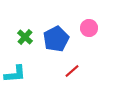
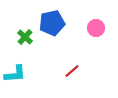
pink circle: moved 7 px right
blue pentagon: moved 4 px left, 16 px up; rotated 15 degrees clockwise
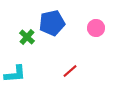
green cross: moved 2 px right
red line: moved 2 px left
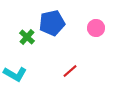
cyan L-shape: rotated 35 degrees clockwise
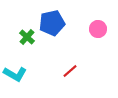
pink circle: moved 2 px right, 1 px down
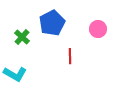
blue pentagon: rotated 15 degrees counterclockwise
green cross: moved 5 px left
red line: moved 15 px up; rotated 49 degrees counterclockwise
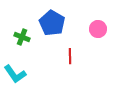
blue pentagon: rotated 15 degrees counterclockwise
green cross: rotated 21 degrees counterclockwise
cyan L-shape: rotated 25 degrees clockwise
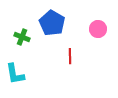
cyan L-shape: rotated 25 degrees clockwise
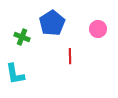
blue pentagon: rotated 10 degrees clockwise
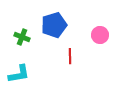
blue pentagon: moved 2 px right, 2 px down; rotated 15 degrees clockwise
pink circle: moved 2 px right, 6 px down
cyan L-shape: moved 4 px right; rotated 90 degrees counterclockwise
